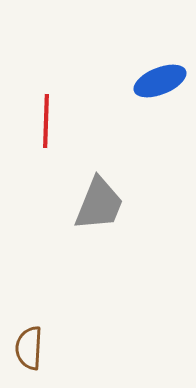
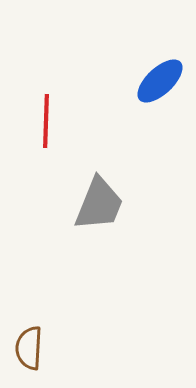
blue ellipse: rotated 21 degrees counterclockwise
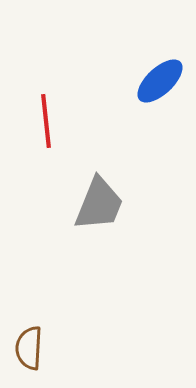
red line: rotated 8 degrees counterclockwise
